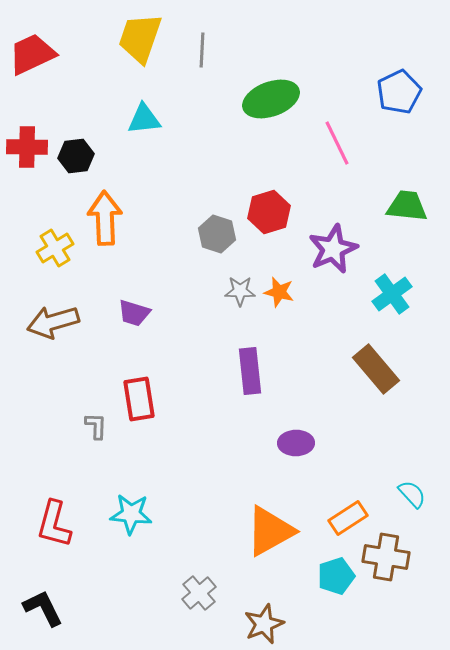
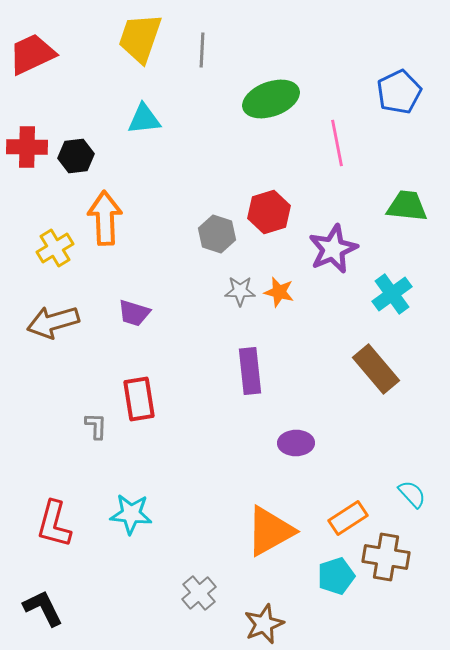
pink line: rotated 15 degrees clockwise
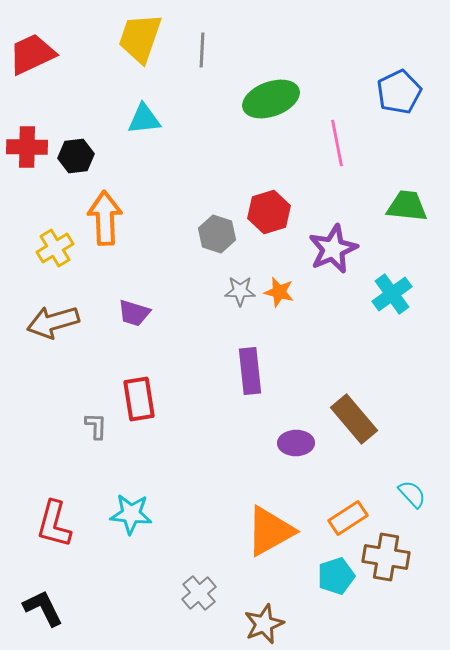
brown rectangle: moved 22 px left, 50 px down
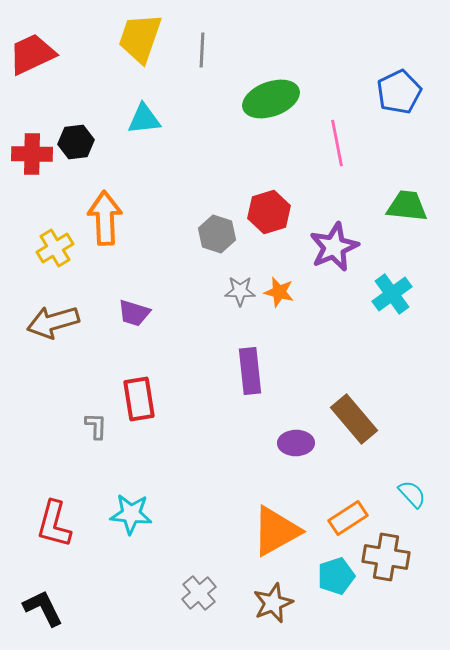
red cross: moved 5 px right, 7 px down
black hexagon: moved 14 px up
purple star: moved 1 px right, 2 px up
orange triangle: moved 6 px right
brown star: moved 9 px right, 21 px up
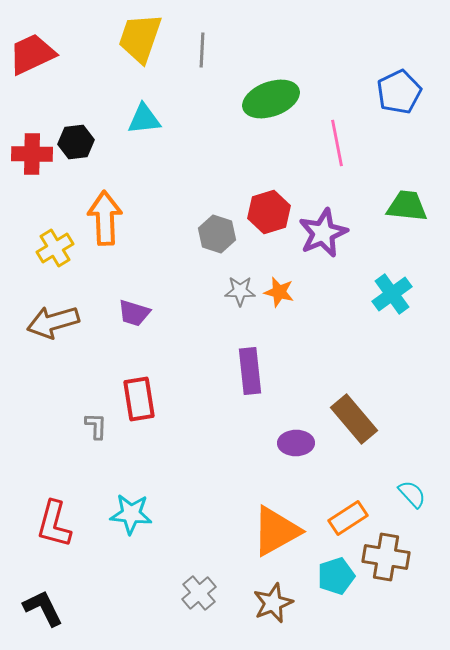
purple star: moved 11 px left, 14 px up
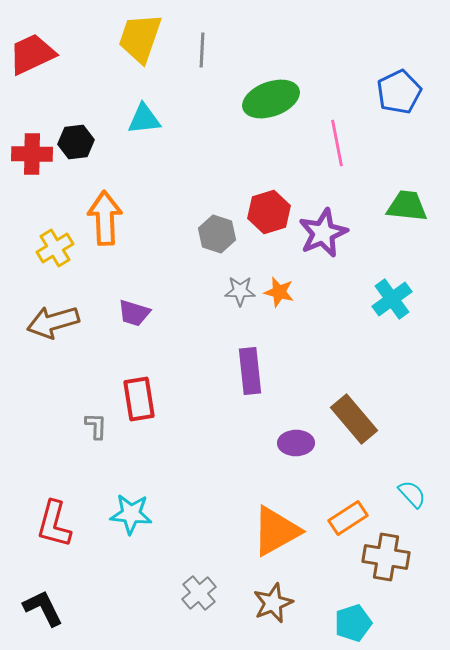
cyan cross: moved 5 px down
cyan pentagon: moved 17 px right, 47 px down
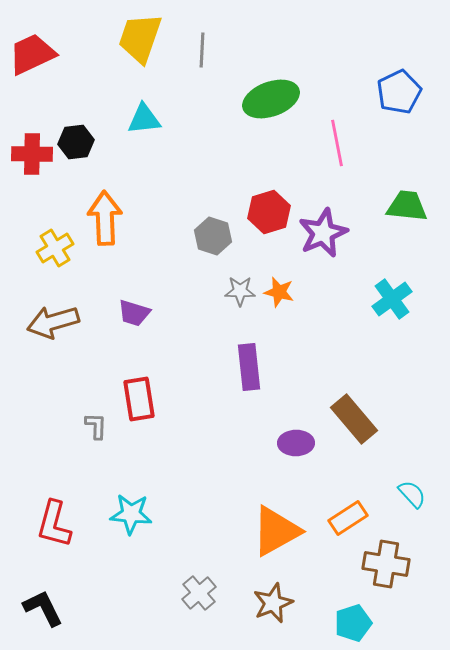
gray hexagon: moved 4 px left, 2 px down
purple rectangle: moved 1 px left, 4 px up
brown cross: moved 7 px down
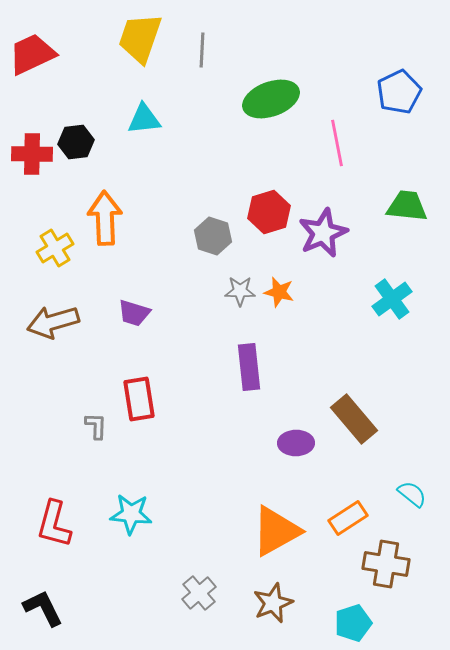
cyan semicircle: rotated 8 degrees counterclockwise
